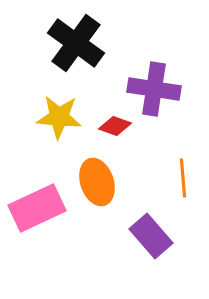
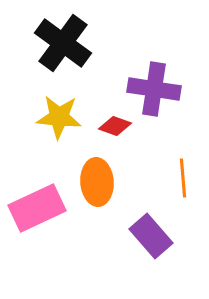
black cross: moved 13 px left
orange ellipse: rotated 15 degrees clockwise
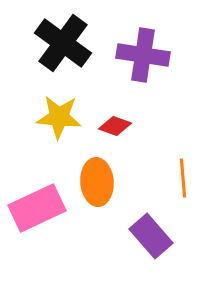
purple cross: moved 11 px left, 34 px up
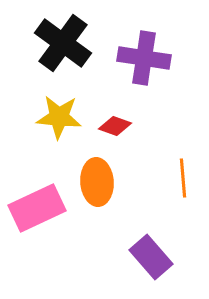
purple cross: moved 1 px right, 3 px down
purple rectangle: moved 21 px down
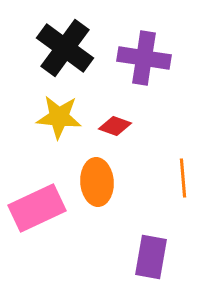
black cross: moved 2 px right, 5 px down
purple rectangle: rotated 51 degrees clockwise
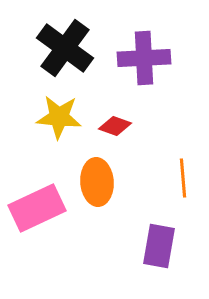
purple cross: rotated 12 degrees counterclockwise
purple rectangle: moved 8 px right, 11 px up
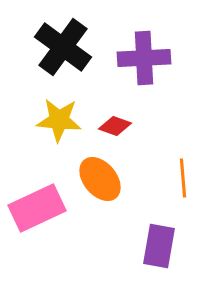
black cross: moved 2 px left, 1 px up
yellow star: moved 3 px down
orange ellipse: moved 3 px right, 3 px up; rotated 36 degrees counterclockwise
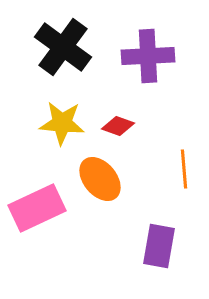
purple cross: moved 4 px right, 2 px up
yellow star: moved 3 px right, 3 px down
red diamond: moved 3 px right
orange line: moved 1 px right, 9 px up
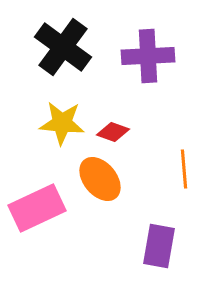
red diamond: moved 5 px left, 6 px down
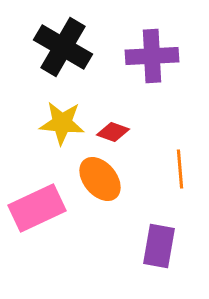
black cross: rotated 6 degrees counterclockwise
purple cross: moved 4 px right
orange line: moved 4 px left
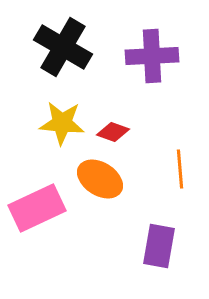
orange ellipse: rotated 18 degrees counterclockwise
